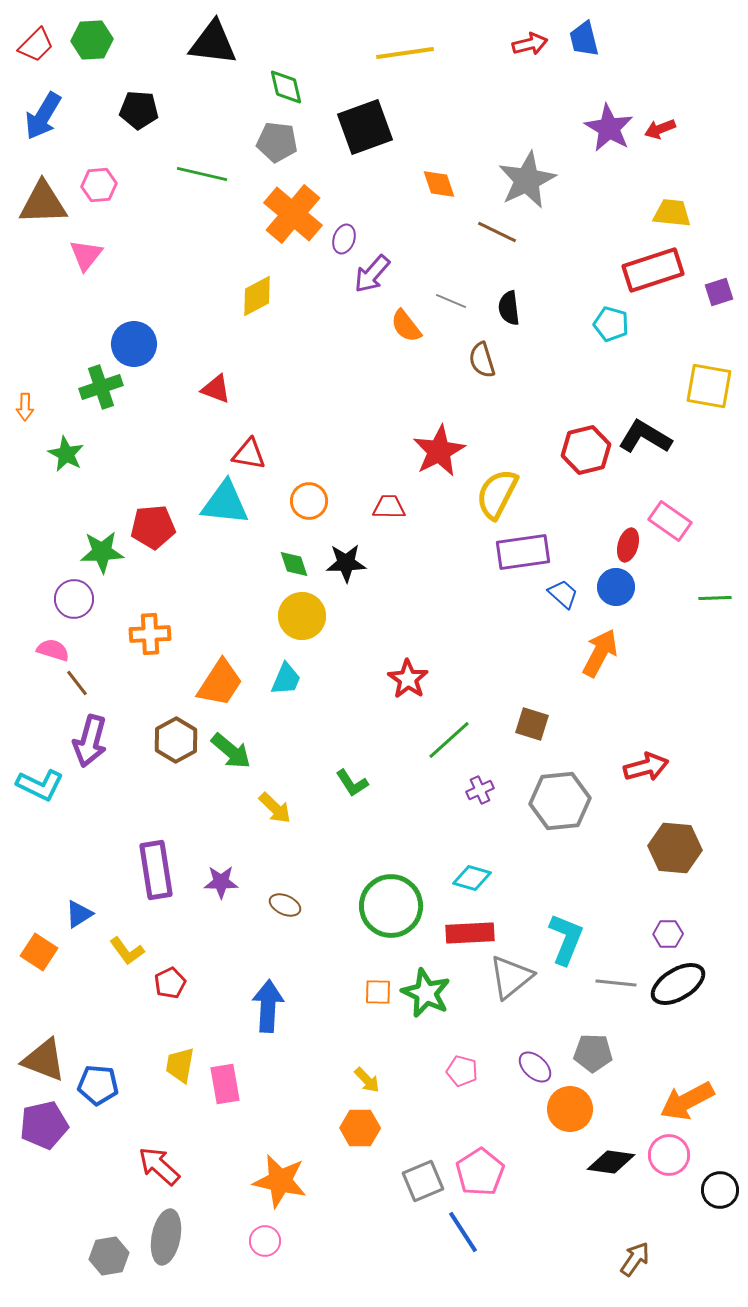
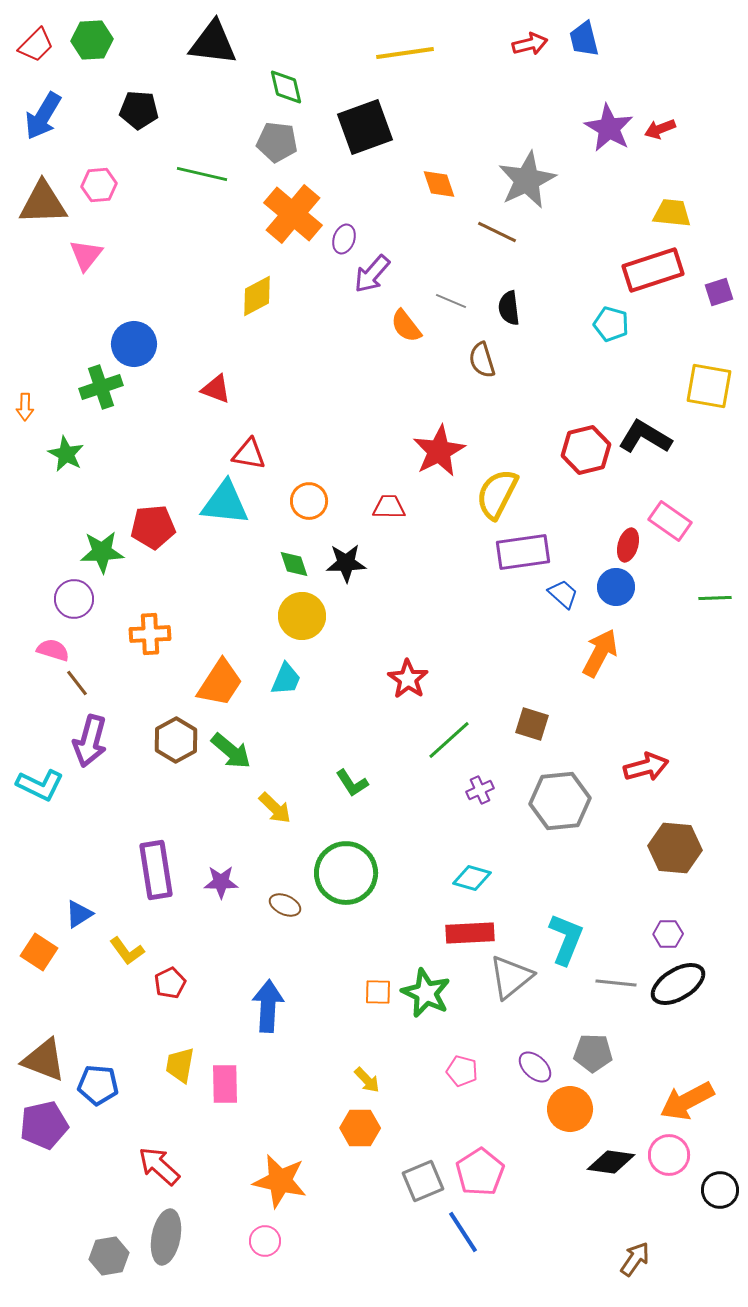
green circle at (391, 906): moved 45 px left, 33 px up
pink rectangle at (225, 1084): rotated 9 degrees clockwise
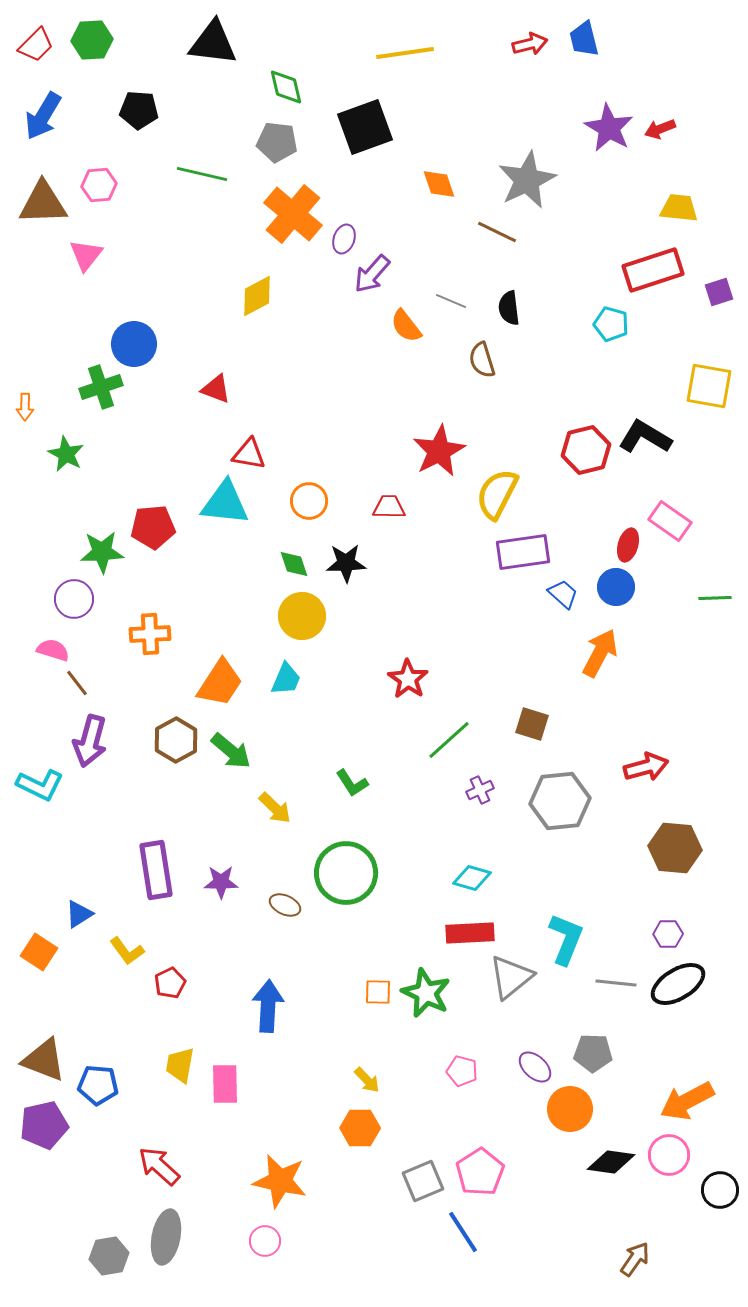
yellow trapezoid at (672, 213): moved 7 px right, 5 px up
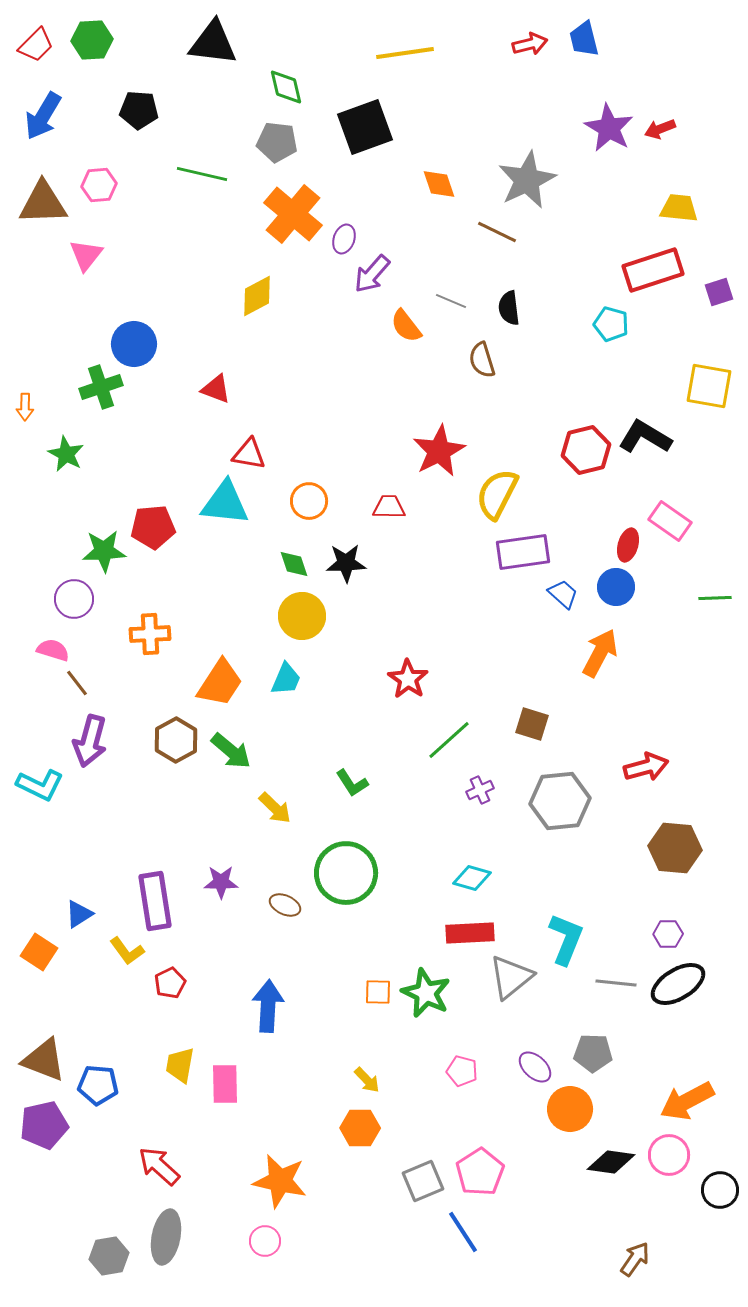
green star at (102, 552): moved 2 px right, 1 px up
purple rectangle at (156, 870): moved 1 px left, 31 px down
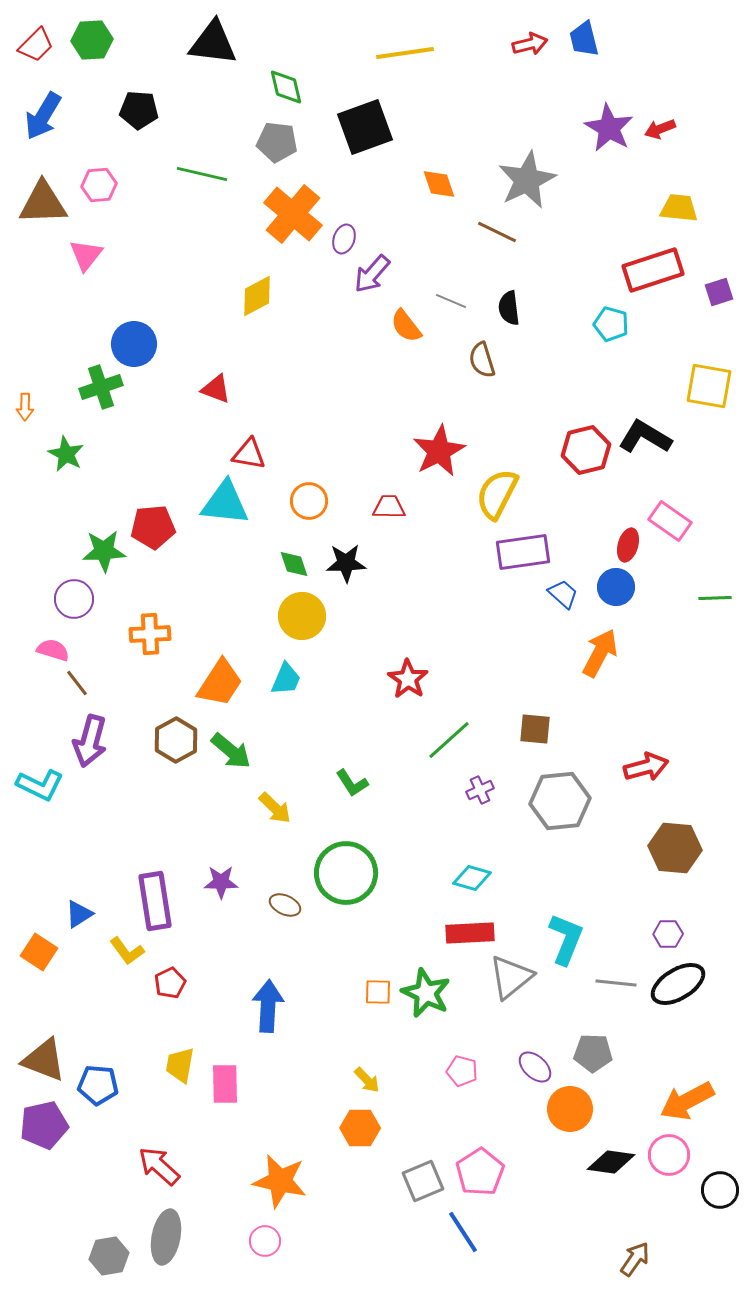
brown square at (532, 724): moved 3 px right, 5 px down; rotated 12 degrees counterclockwise
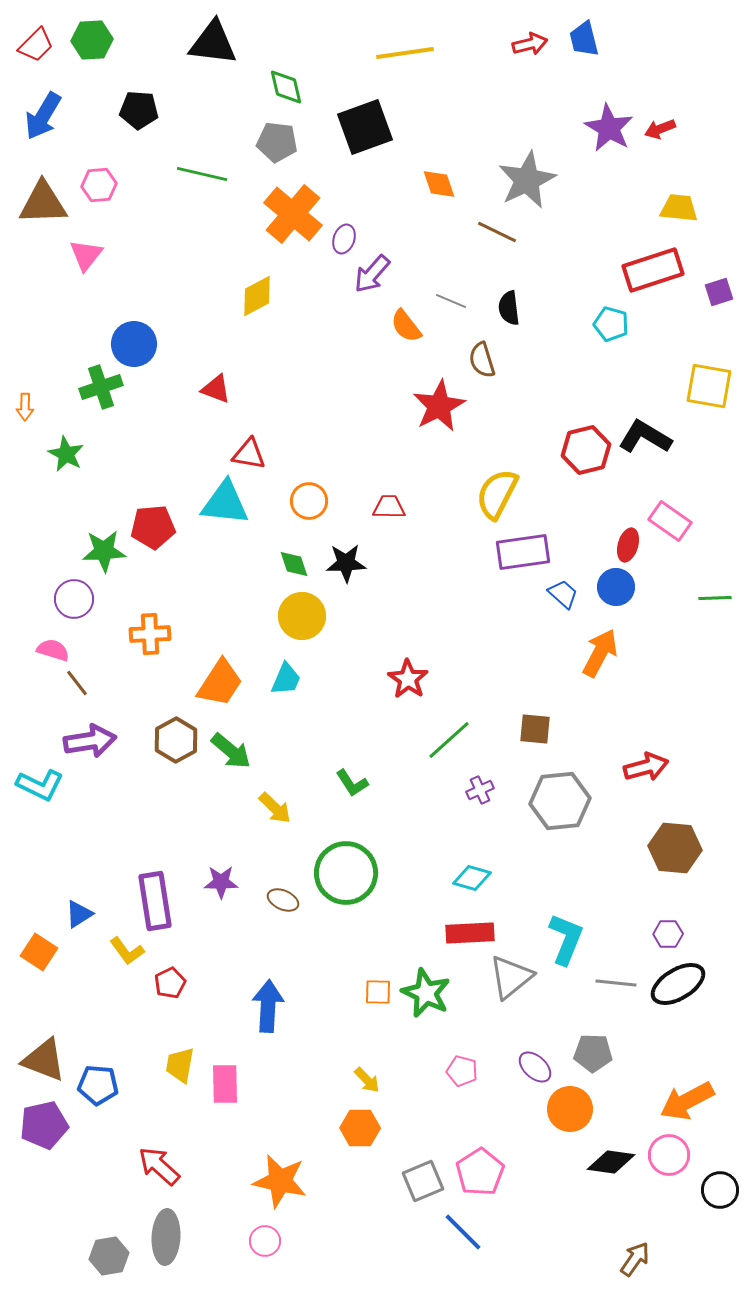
red star at (439, 451): moved 45 px up
purple arrow at (90, 741): rotated 114 degrees counterclockwise
brown ellipse at (285, 905): moved 2 px left, 5 px up
blue line at (463, 1232): rotated 12 degrees counterclockwise
gray ellipse at (166, 1237): rotated 8 degrees counterclockwise
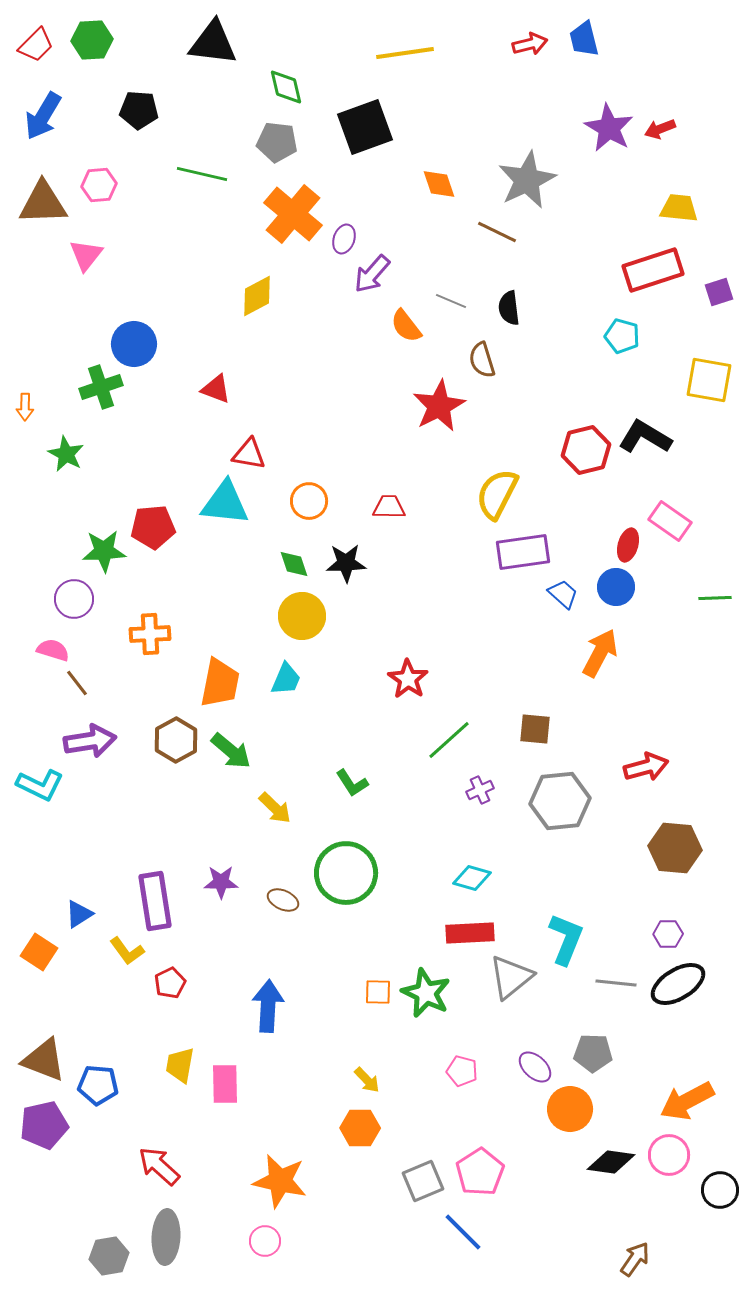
cyan pentagon at (611, 324): moved 11 px right, 12 px down
yellow square at (709, 386): moved 6 px up
orange trapezoid at (220, 683): rotated 22 degrees counterclockwise
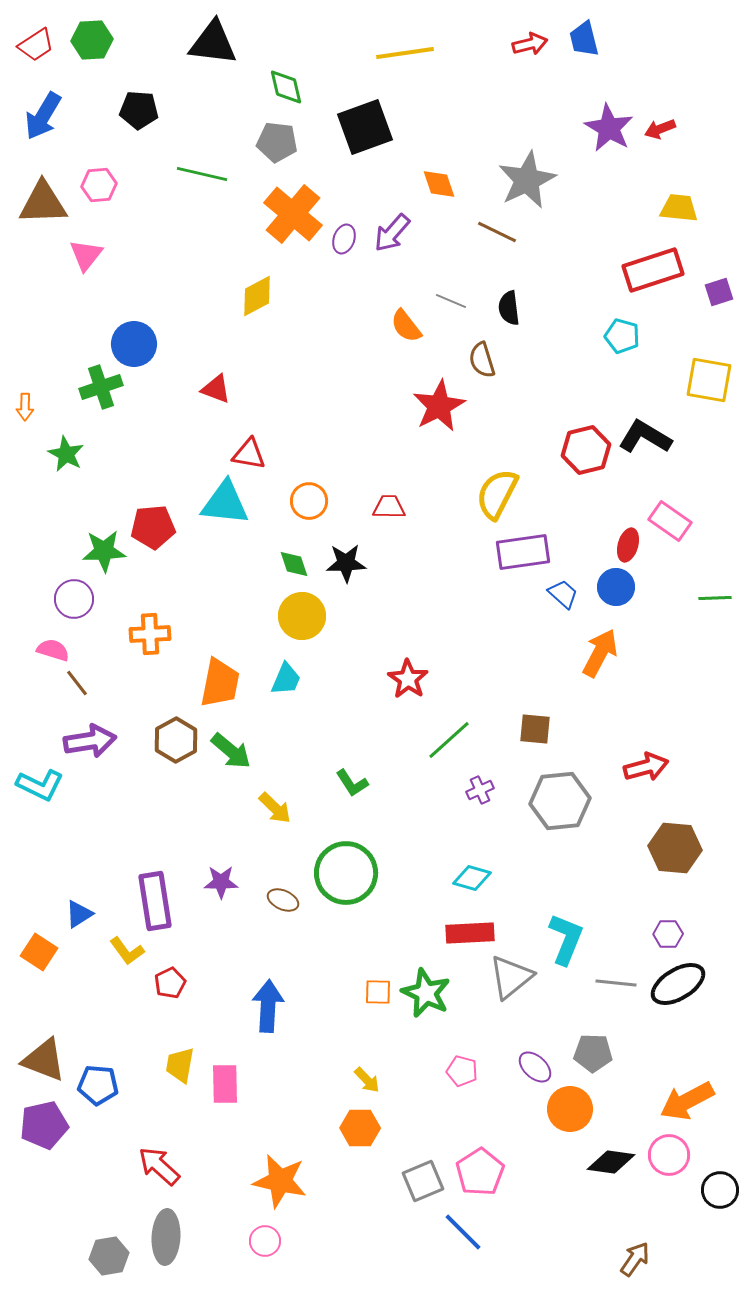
red trapezoid at (36, 45): rotated 12 degrees clockwise
purple arrow at (372, 274): moved 20 px right, 41 px up
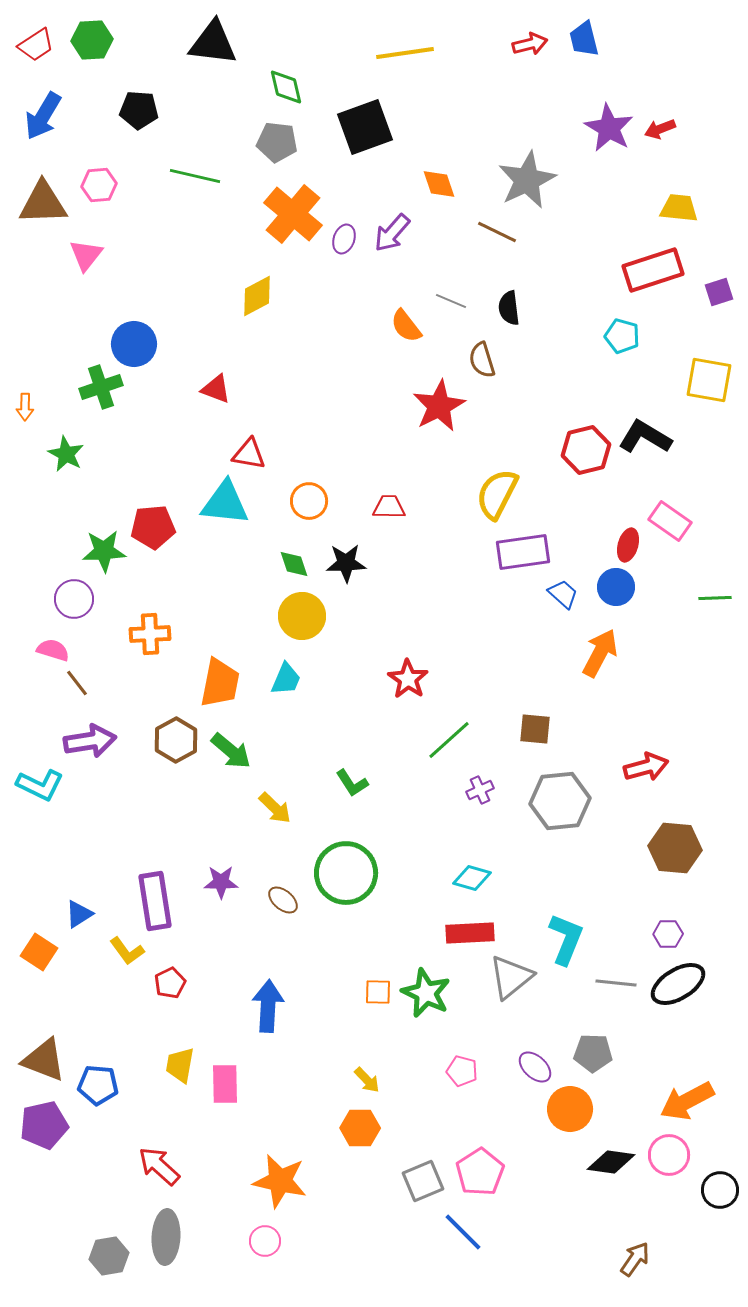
green line at (202, 174): moved 7 px left, 2 px down
brown ellipse at (283, 900): rotated 16 degrees clockwise
